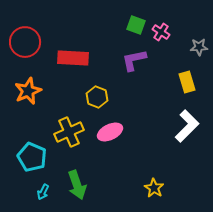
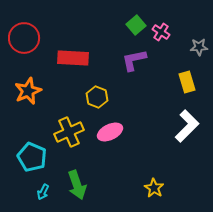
green square: rotated 30 degrees clockwise
red circle: moved 1 px left, 4 px up
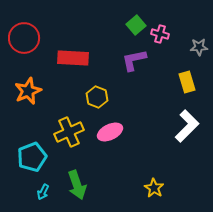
pink cross: moved 1 px left, 2 px down; rotated 18 degrees counterclockwise
cyan pentagon: rotated 28 degrees clockwise
